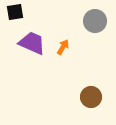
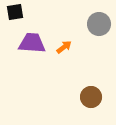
gray circle: moved 4 px right, 3 px down
purple trapezoid: rotated 20 degrees counterclockwise
orange arrow: moved 1 px right; rotated 21 degrees clockwise
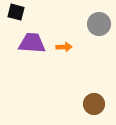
black square: moved 1 px right; rotated 24 degrees clockwise
orange arrow: rotated 35 degrees clockwise
brown circle: moved 3 px right, 7 px down
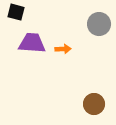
orange arrow: moved 1 px left, 2 px down
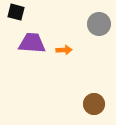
orange arrow: moved 1 px right, 1 px down
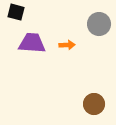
orange arrow: moved 3 px right, 5 px up
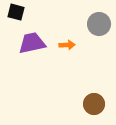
purple trapezoid: rotated 16 degrees counterclockwise
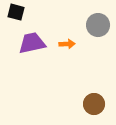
gray circle: moved 1 px left, 1 px down
orange arrow: moved 1 px up
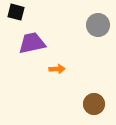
orange arrow: moved 10 px left, 25 px down
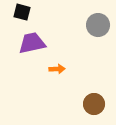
black square: moved 6 px right
